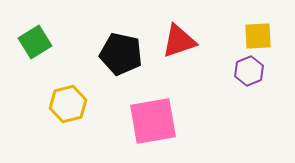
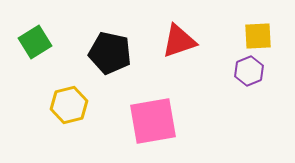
black pentagon: moved 11 px left, 1 px up
yellow hexagon: moved 1 px right, 1 px down
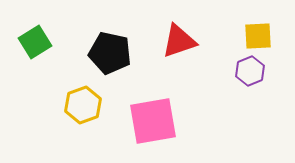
purple hexagon: moved 1 px right
yellow hexagon: moved 14 px right; rotated 6 degrees counterclockwise
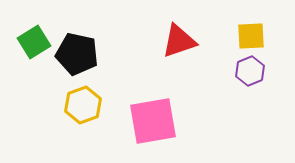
yellow square: moved 7 px left
green square: moved 1 px left
black pentagon: moved 33 px left, 1 px down
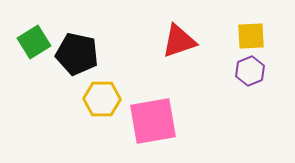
yellow hexagon: moved 19 px right, 6 px up; rotated 21 degrees clockwise
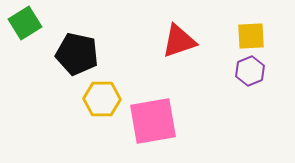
green square: moved 9 px left, 19 px up
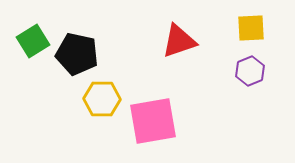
green square: moved 8 px right, 18 px down
yellow square: moved 8 px up
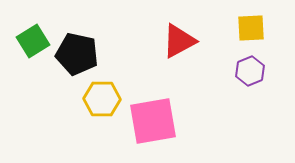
red triangle: rotated 9 degrees counterclockwise
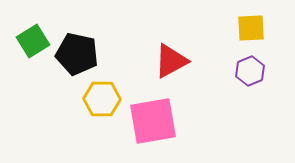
red triangle: moved 8 px left, 20 px down
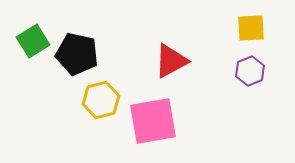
yellow hexagon: moved 1 px left, 1 px down; rotated 15 degrees counterclockwise
